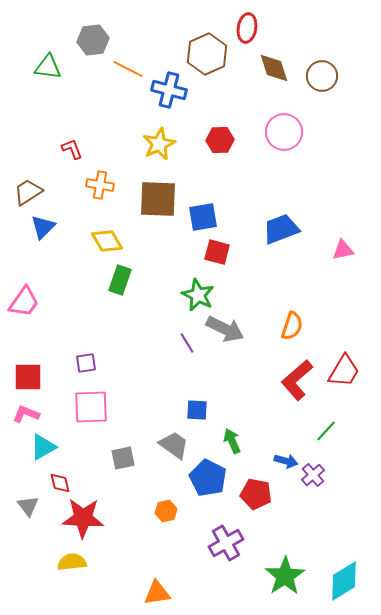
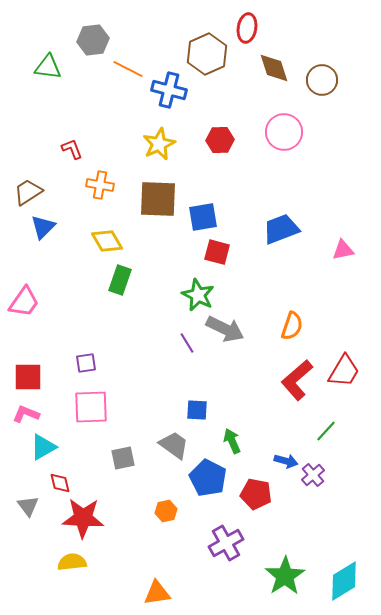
brown circle at (322, 76): moved 4 px down
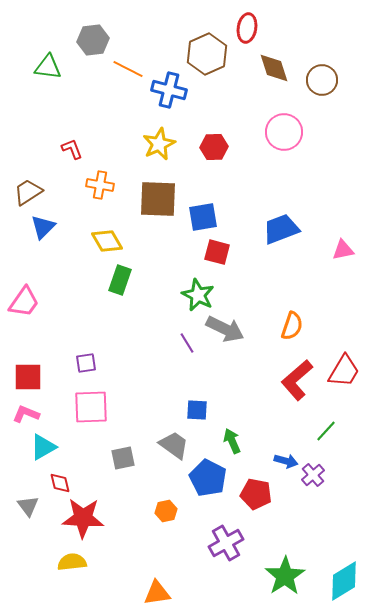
red hexagon at (220, 140): moved 6 px left, 7 px down
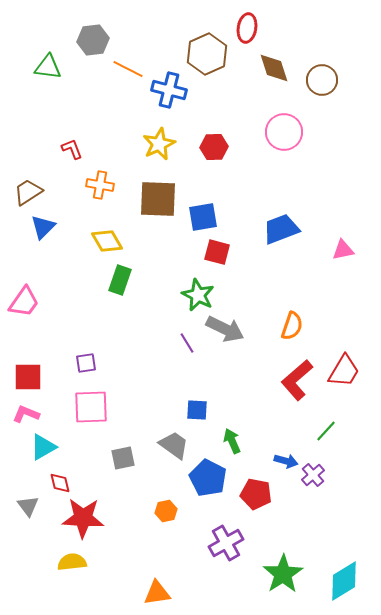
green star at (285, 576): moved 2 px left, 2 px up
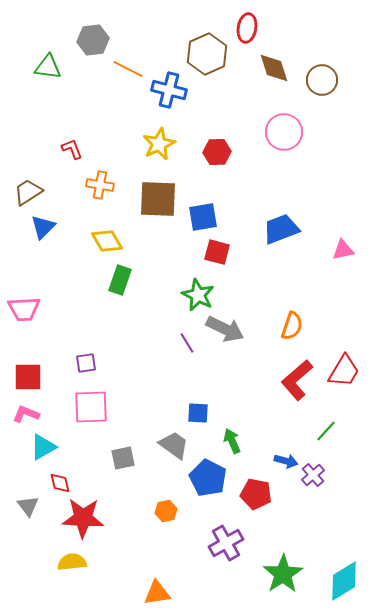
red hexagon at (214, 147): moved 3 px right, 5 px down
pink trapezoid at (24, 302): moved 7 px down; rotated 52 degrees clockwise
blue square at (197, 410): moved 1 px right, 3 px down
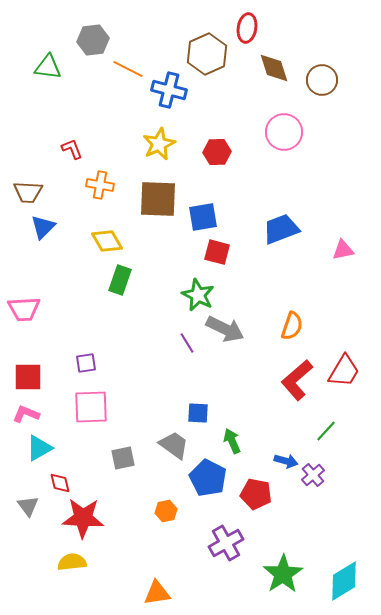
brown trapezoid at (28, 192): rotated 144 degrees counterclockwise
cyan triangle at (43, 447): moved 4 px left, 1 px down
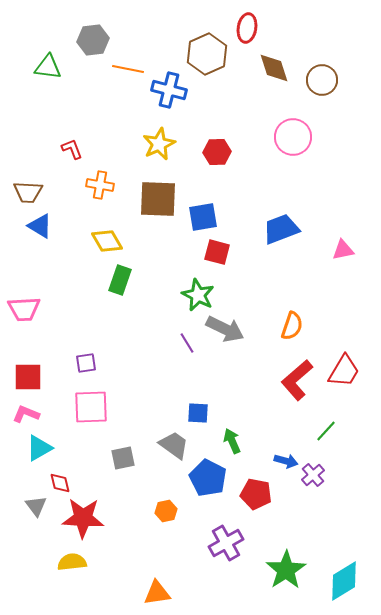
orange line at (128, 69): rotated 16 degrees counterclockwise
pink circle at (284, 132): moved 9 px right, 5 px down
blue triangle at (43, 227): moved 3 px left, 1 px up; rotated 44 degrees counterclockwise
gray triangle at (28, 506): moved 8 px right
green star at (283, 574): moved 3 px right, 4 px up
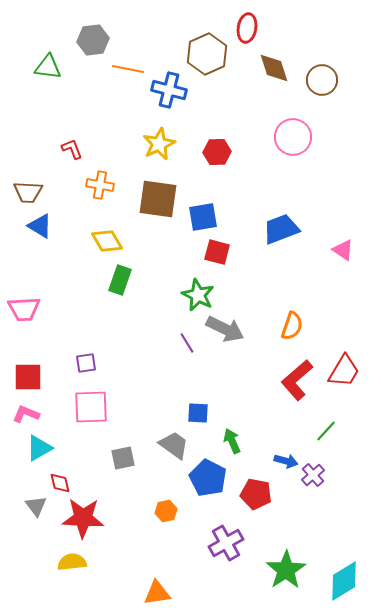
brown square at (158, 199): rotated 6 degrees clockwise
pink triangle at (343, 250): rotated 45 degrees clockwise
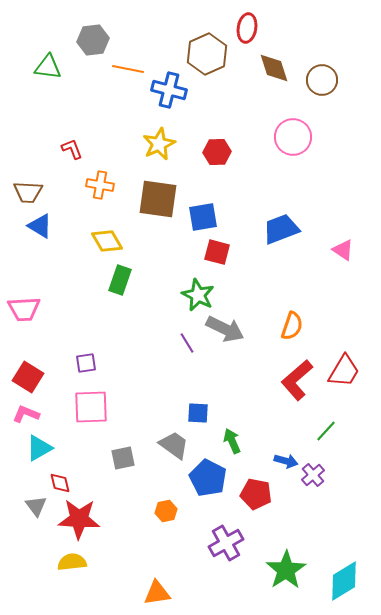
red square at (28, 377): rotated 32 degrees clockwise
red star at (83, 518): moved 4 px left, 1 px down
